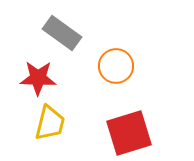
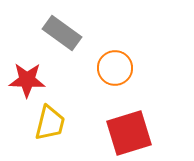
orange circle: moved 1 px left, 2 px down
red star: moved 11 px left, 2 px down
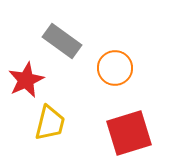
gray rectangle: moved 8 px down
red star: moved 1 px left; rotated 27 degrees counterclockwise
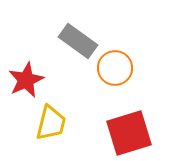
gray rectangle: moved 16 px right
yellow trapezoid: moved 1 px right
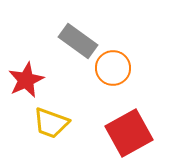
orange circle: moved 2 px left
yellow trapezoid: rotated 96 degrees clockwise
red square: rotated 12 degrees counterclockwise
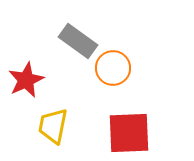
yellow trapezoid: moved 2 px right, 3 px down; rotated 81 degrees clockwise
red square: rotated 27 degrees clockwise
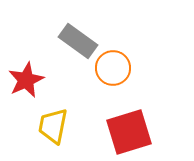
red square: moved 1 px up; rotated 15 degrees counterclockwise
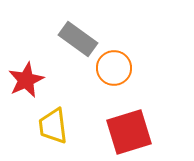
gray rectangle: moved 2 px up
orange circle: moved 1 px right
yellow trapezoid: rotated 18 degrees counterclockwise
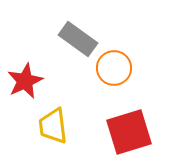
red star: moved 1 px left, 1 px down
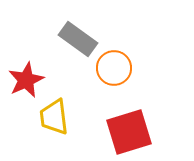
red star: moved 1 px right, 1 px up
yellow trapezoid: moved 1 px right, 9 px up
